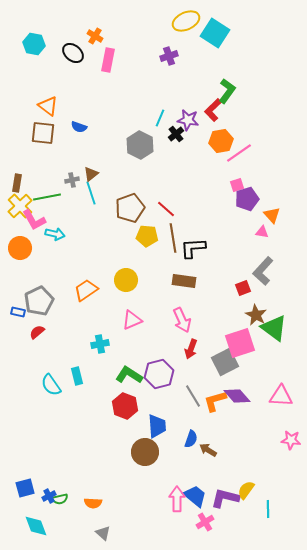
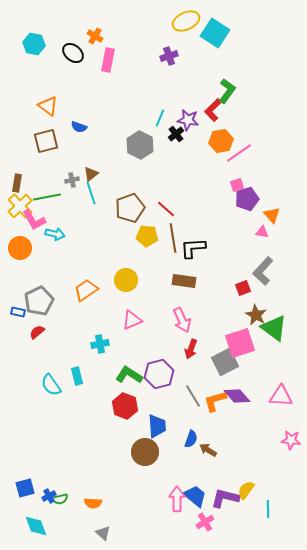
brown square at (43, 133): moved 3 px right, 8 px down; rotated 20 degrees counterclockwise
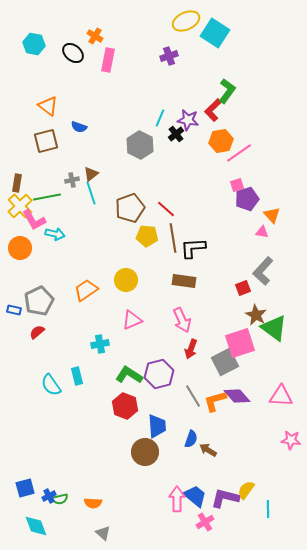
blue rectangle at (18, 312): moved 4 px left, 2 px up
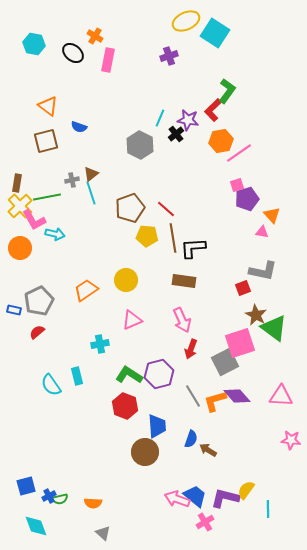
gray L-shape at (263, 271): rotated 120 degrees counterclockwise
blue square at (25, 488): moved 1 px right, 2 px up
pink arrow at (177, 499): rotated 70 degrees counterclockwise
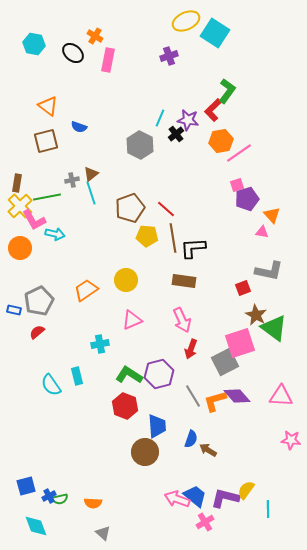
gray L-shape at (263, 271): moved 6 px right
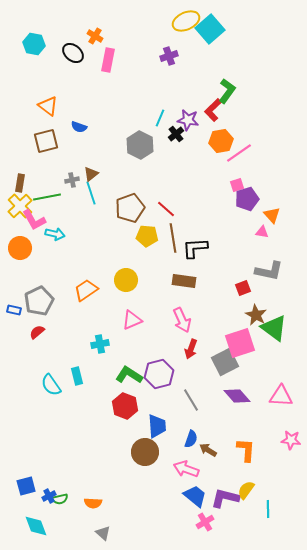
cyan square at (215, 33): moved 5 px left, 4 px up; rotated 16 degrees clockwise
brown rectangle at (17, 183): moved 3 px right
black L-shape at (193, 248): moved 2 px right
gray line at (193, 396): moved 2 px left, 4 px down
orange L-shape at (215, 401): moved 31 px right, 49 px down; rotated 110 degrees clockwise
pink arrow at (177, 499): moved 9 px right, 30 px up
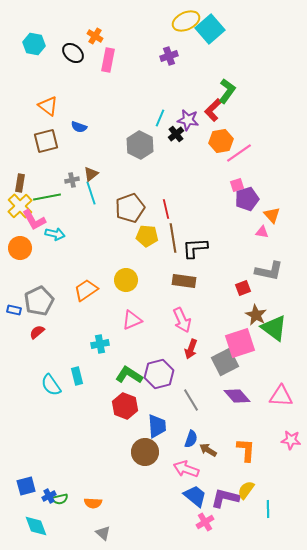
red line at (166, 209): rotated 36 degrees clockwise
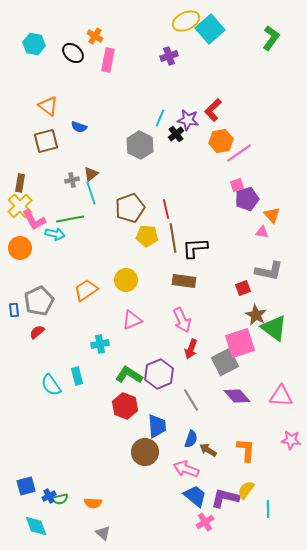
green L-shape at (227, 91): moved 44 px right, 53 px up
green line at (47, 197): moved 23 px right, 22 px down
blue rectangle at (14, 310): rotated 72 degrees clockwise
purple hexagon at (159, 374): rotated 8 degrees counterclockwise
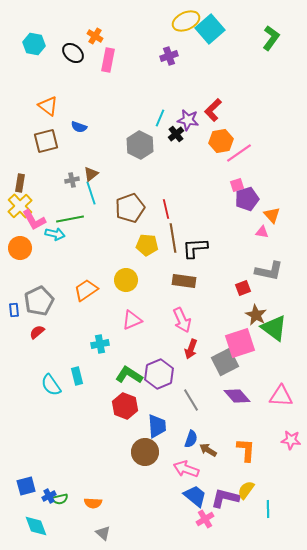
yellow pentagon at (147, 236): moved 9 px down
pink cross at (205, 522): moved 3 px up
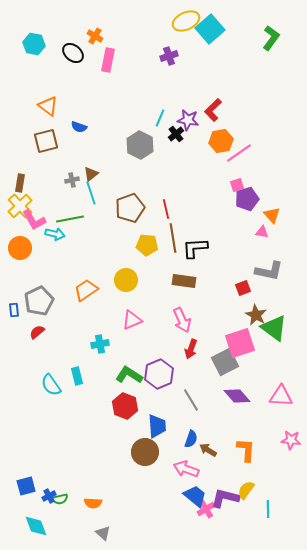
pink cross at (205, 519): moved 1 px right, 10 px up
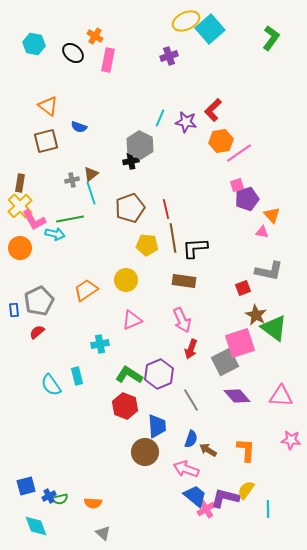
purple star at (188, 120): moved 2 px left, 2 px down
black cross at (176, 134): moved 45 px left, 27 px down; rotated 28 degrees clockwise
